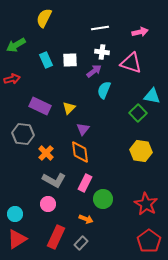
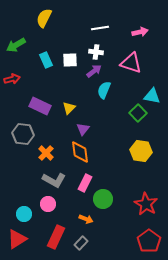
white cross: moved 6 px left
cyan circle: moved 9 px right
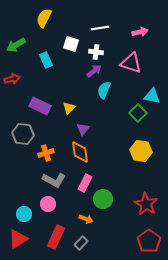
white square: moved 1 px right, 16 px up; rotated 21 degrees clockwise
orange cross: rotated 28 degrees clockwise
red triangle: moved 1 px right
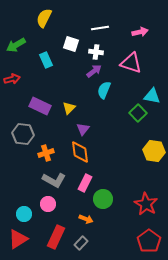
yellow hexagon: moved 13 px right
